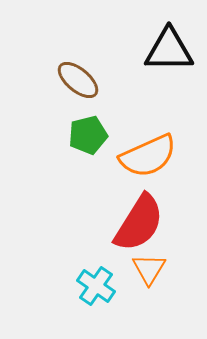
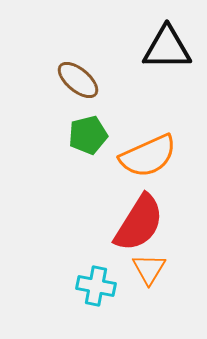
black triangle: moved 2 px left, 2 px up
cyan cross: rotated 24 degrees counterclockwise
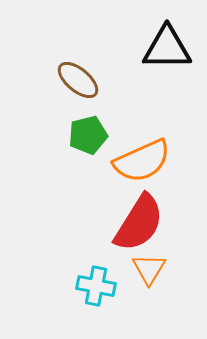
orange semicircle: moved 6 px left, 5 px down
